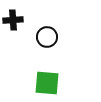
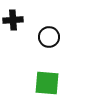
black circle: moved 2 px right
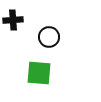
green square: moved 8 px left, 10 px up
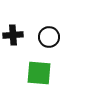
black cross: moved 15 px down
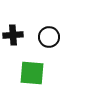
green square: moved 7 px left
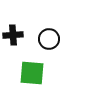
black circle: moved 2 px down
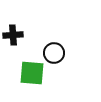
black circle: moved 5 px right, 14 px down
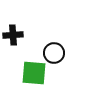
green square: moved 2 px right
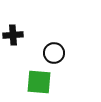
green square: moved 5 px right, 9 px down
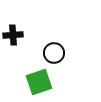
green square: rotated 24 degrees counterclockwise
